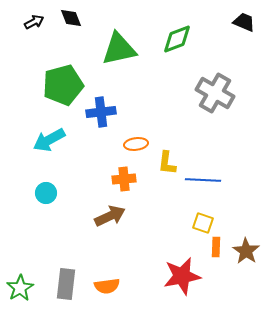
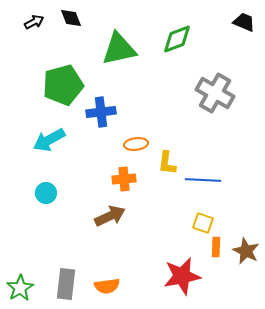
brown star: rotated 8 degrees counterclockwise
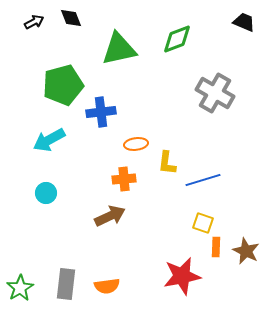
blue line: rotated 20 degrees counterclockwise
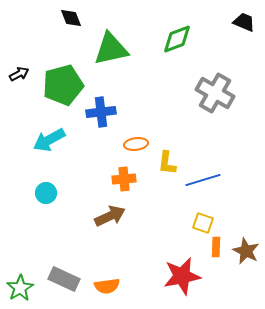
black arrow: moved 15 px left, 52 px down
green triangle: moved 8 px left
gray rectangle: moved 2 px left, 5 px up; rotated 72 degrees counterclockwise
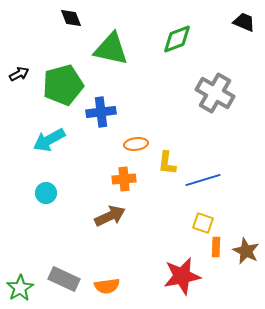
green triangle: rotated 24 degrees clockwise
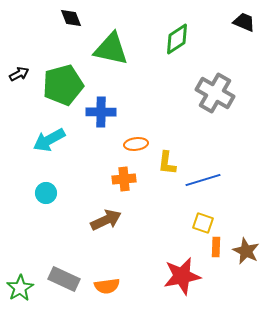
green diamond: rotated 12 degrees counterclockwise
blue cross: rotated 8 degrees clockwise
brown arrow: moved 4 px left, 4 px down
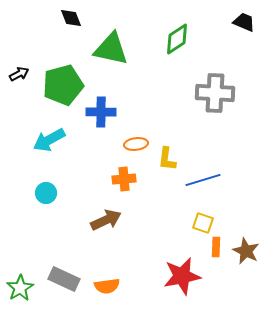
gray cross: rotated 27 degrees counterclockwise
yellow L-shape: moved 4 px up
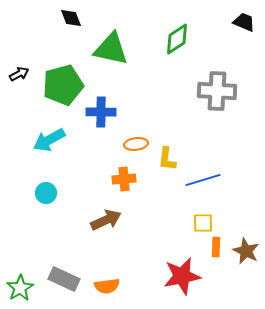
gray cross: moved 2 px right, 2 px up
yellow square: rotated 20 degrees counterclockwise
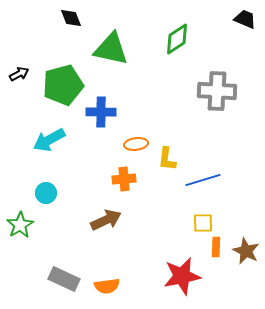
black trapezoid: moved 1 px right, 3 px up
green star: moved 63 px up
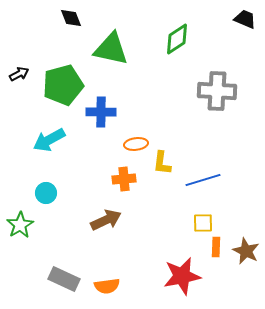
yellow L-shape: moved 5 px left, 4 px down
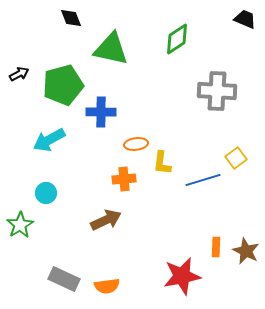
yellow square: moved 33 px right, 65 px up; rotated 35 degrees counterclockwise
